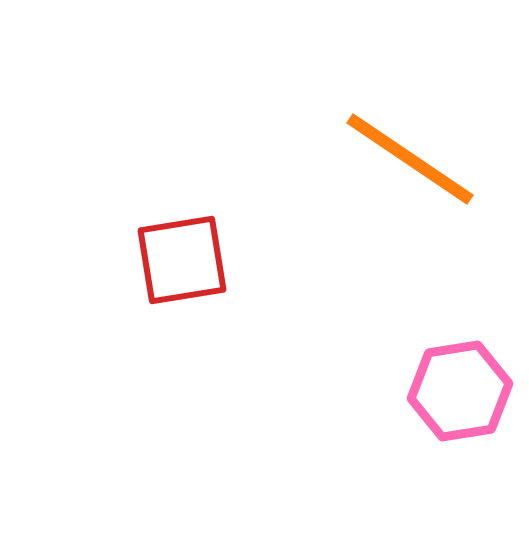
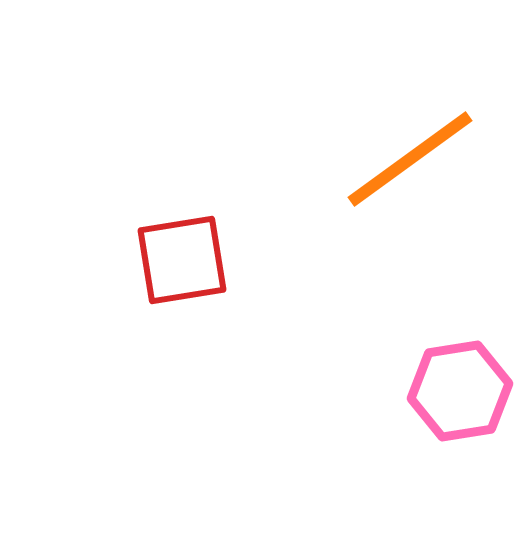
orange line: rotated 70 degrees counterclockwise
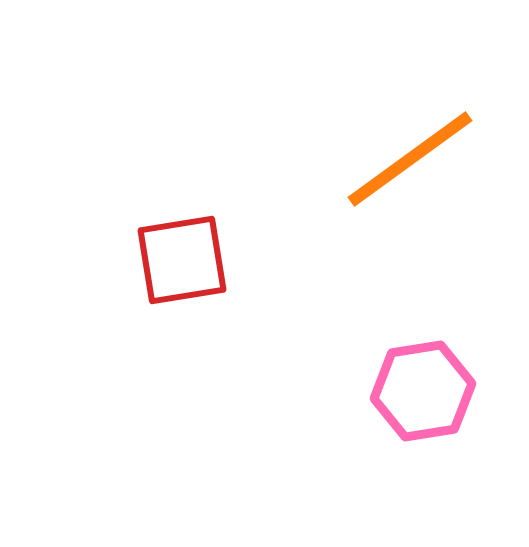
pink hexagon: moved 37 px left
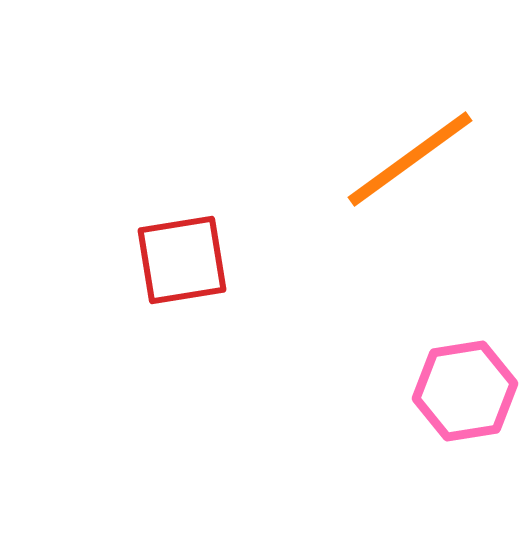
pink hexagon: moved 42 px right
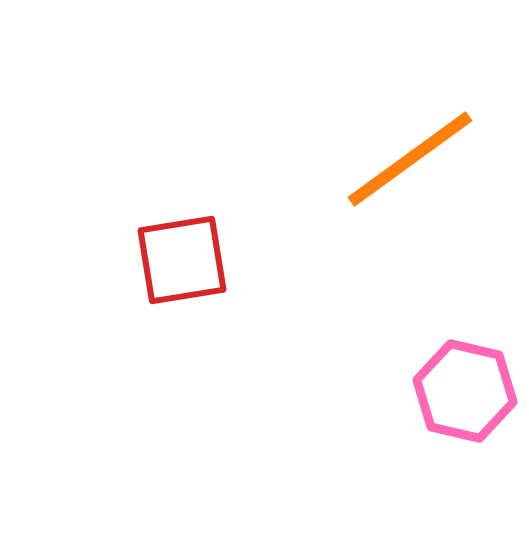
pink hexagon: rotated 22 degrees clockwise
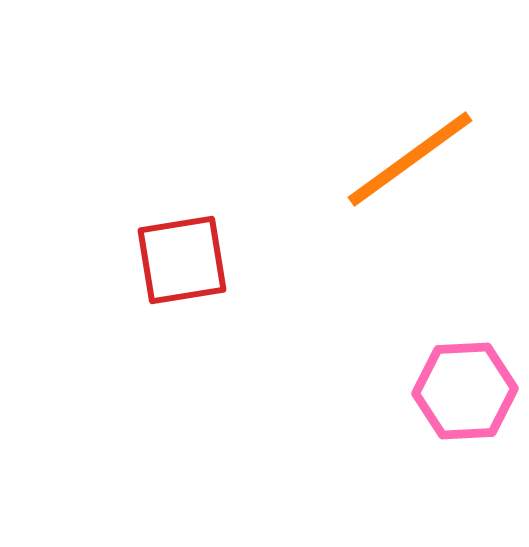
pink hexagon: rotated 16 degrees counterclockwise
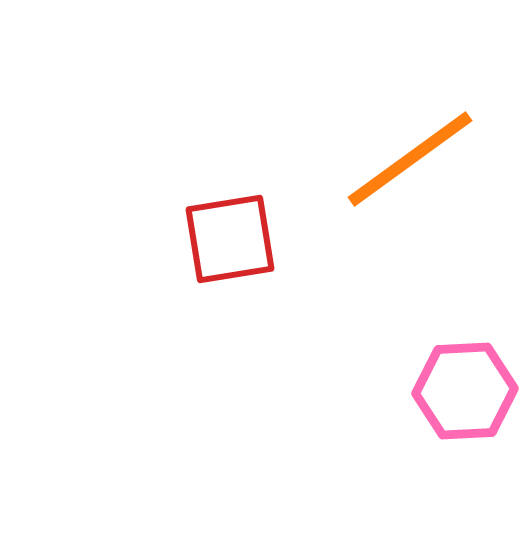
red square: moved 48 px right, 21 px up
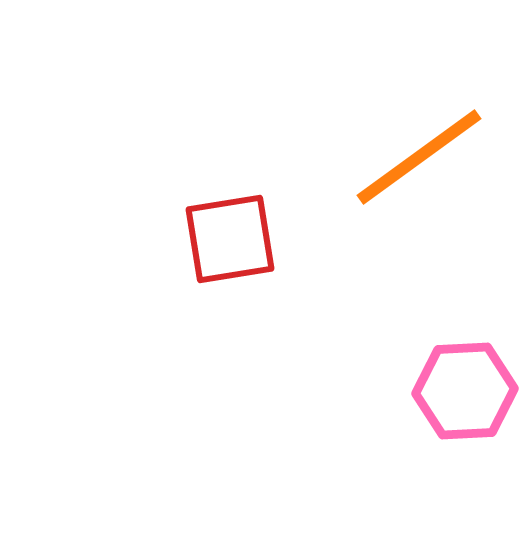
orange line: moved 9 px right, 2 px up
